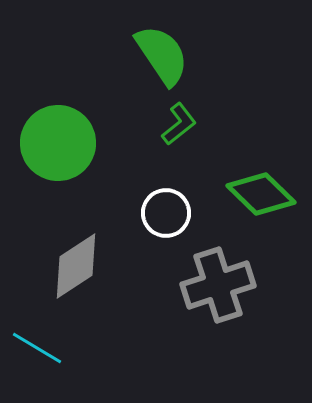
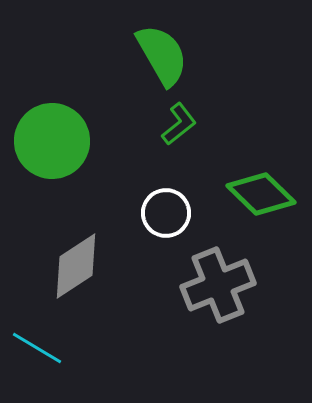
green semicircle: rotated 4 degrees clockwise
green circle: moved 6 px left, 2 px up
gray cross: rotated 4 degrees counterclockwise
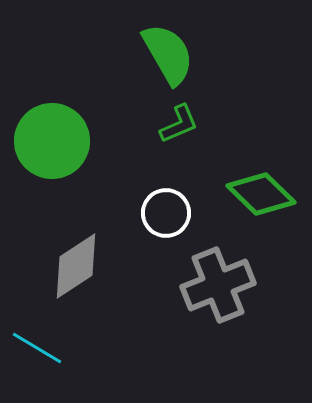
green semicircle: moved 6 px right, 1 px up
green L-shape: rotated 15 degrees clockwise
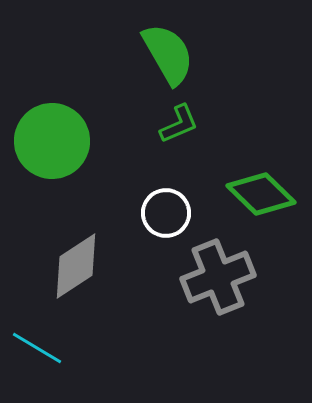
gray cross: moved 8 px up
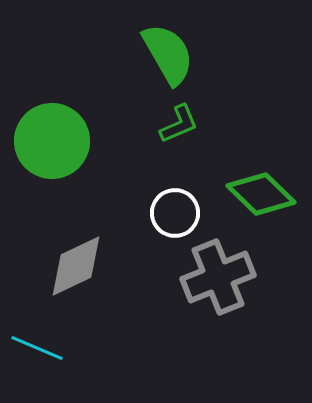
white circle: moved 9 px right
gray diamond: rotated 8 degrees clockwise
cyan line: rotated 8 degrees counterclockwise
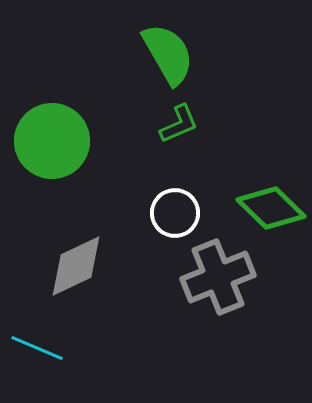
green diamond: moved 10 px right, 14 px down
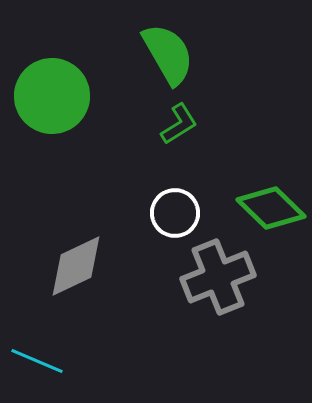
green L-shape: rotated 9 degrees counterclockwise
green circle: moved 45 px up
cyan line: moved 13 px down
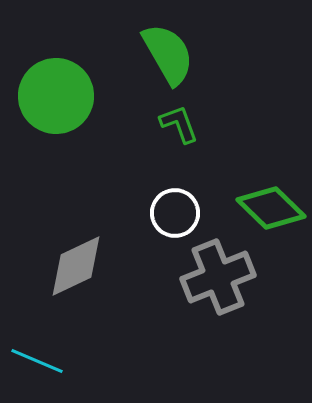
green circle: moved 4 px right
green L-shape: rotated 78 degrees counterclockwise
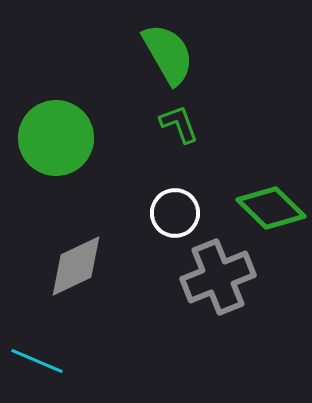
green circle: moved 42 px down
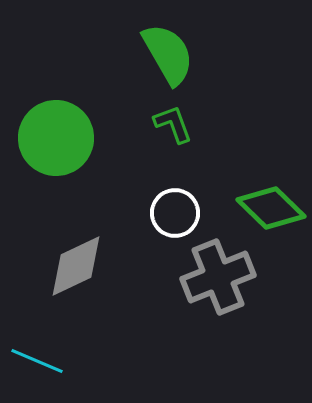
green L-shape: moved 6 px left
